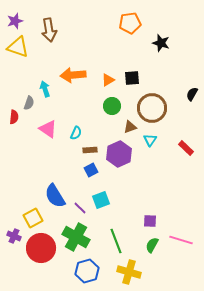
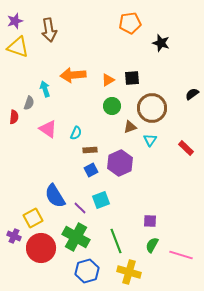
black semicircle: rotated 24 degrees clockwise
purple hexagon: moved 1 px right, 9 px down
pink line: moved 15 px down
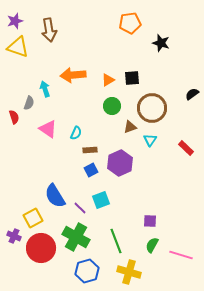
red semicircle: rotated 24 degrees counterclockwise
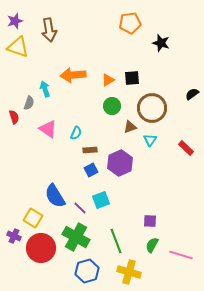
yellow square: rotated 30 degrees counterclockwise
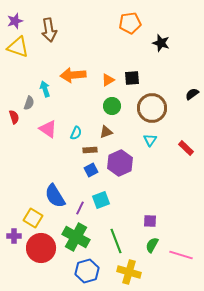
brown triangle: moved 24 px left, 5 px down
purple line: rotated 72 degrees clockwise
purple cross: rotated 24 degrees counterclockwise
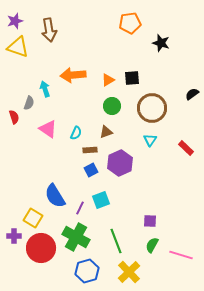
yellow cross: rotated 30 degrees clockwise
